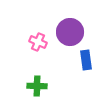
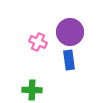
blue rectangle: moved 17 px left
green cross: moved 5 px left, 4 px down
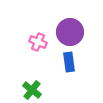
blue rectangle: moved 2 px down
green cross: rotated 36 degrees clockwise
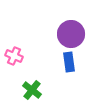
purple circle: moved 1 px right, 2 px down
pink cross: moved 24 px left, 14 px down
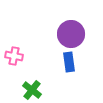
pink cross: rotated 12 degrees counterclockwise
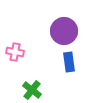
purple circle: moved 7 px left, 3 px up
pink cross: moved 1 px right, 4 px up
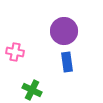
blue rectangle: moved 2 px left
green cross: rotated 12 degrees counterclockwise
